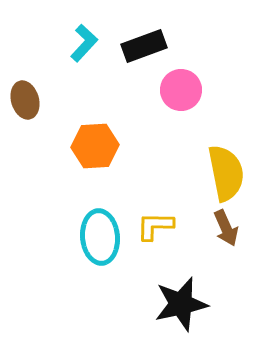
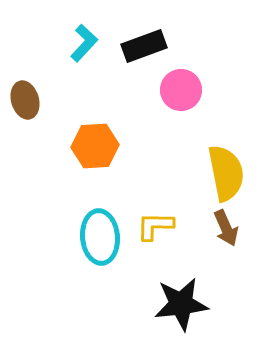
black star: rotated 6 degrees clockwise
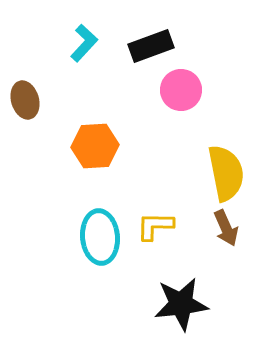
black rectangle: moved 7 px right
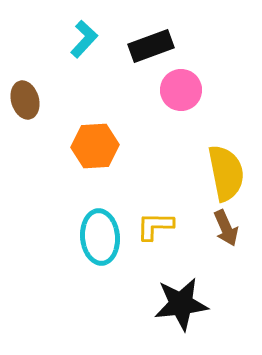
cyan L-shape: moved 4 px up
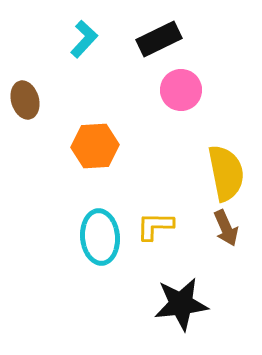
black rectangle: moved 8 px right, 7 px up; rotated 6 degrees counterclockwise
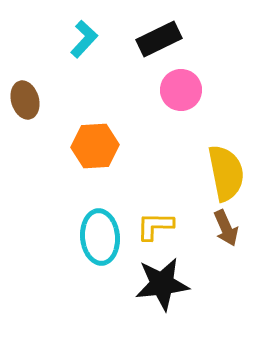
black star: moved 19 px left, 20 px up
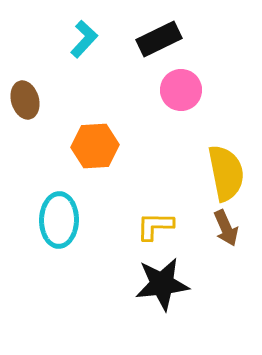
cyan ellipse: moved 41 px left, 17 px up; rotated 6 degrees clockwise
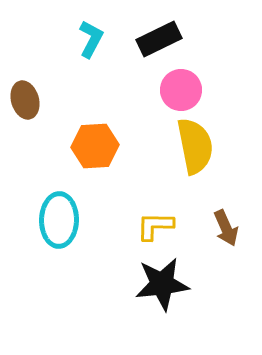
cyan L-shape: moved 7 px right; rotated 15 degrees counterclockwise
yellow semicircle: moved 31 px left, 27 px up
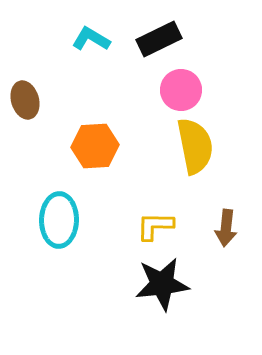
cyan L-shape: rotated 87 degrees counterclockwise
brown arrow: rotated 30 degrees clockwise
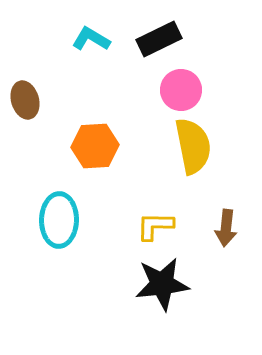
yellow semicircle: moved 2 px left
